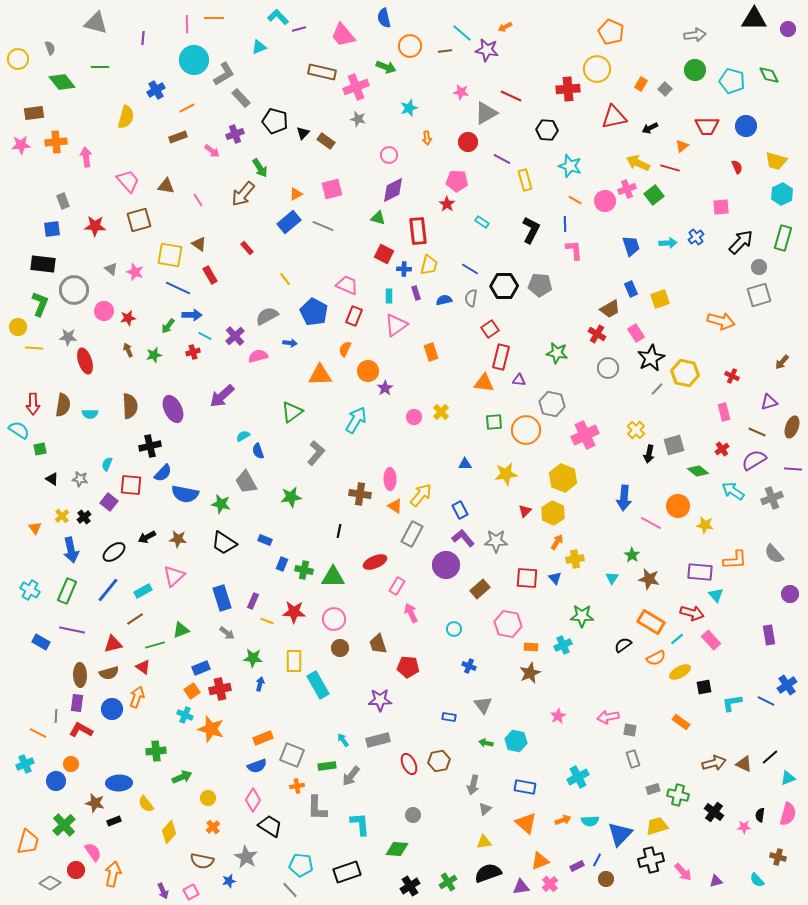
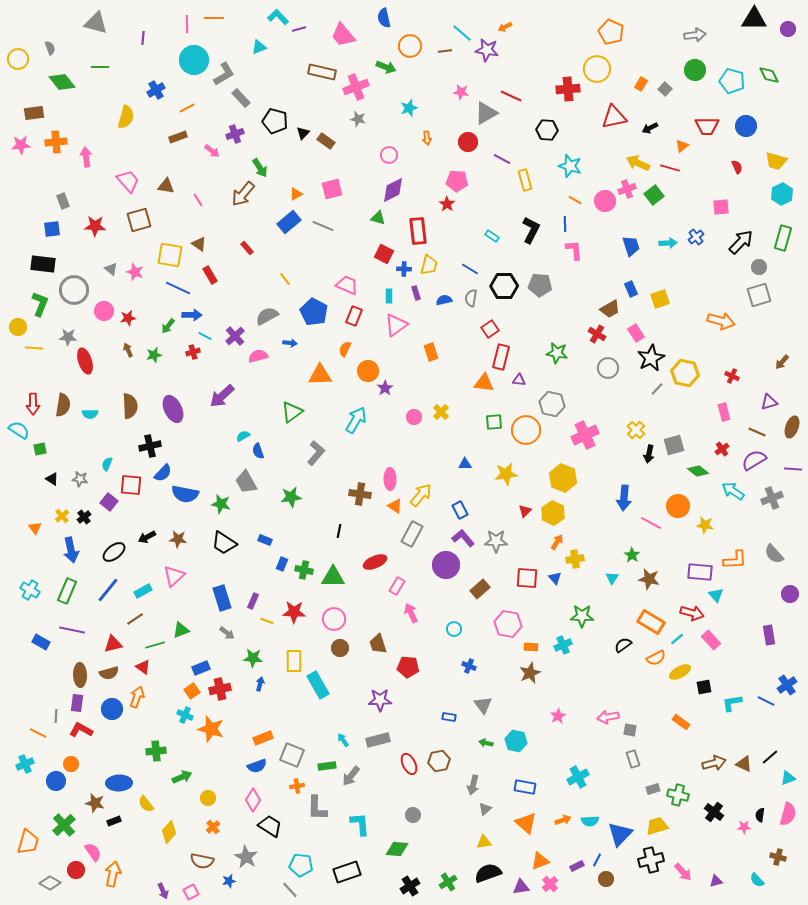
cyan rectangle at (482, 222): moved 10 px right, 14 px down
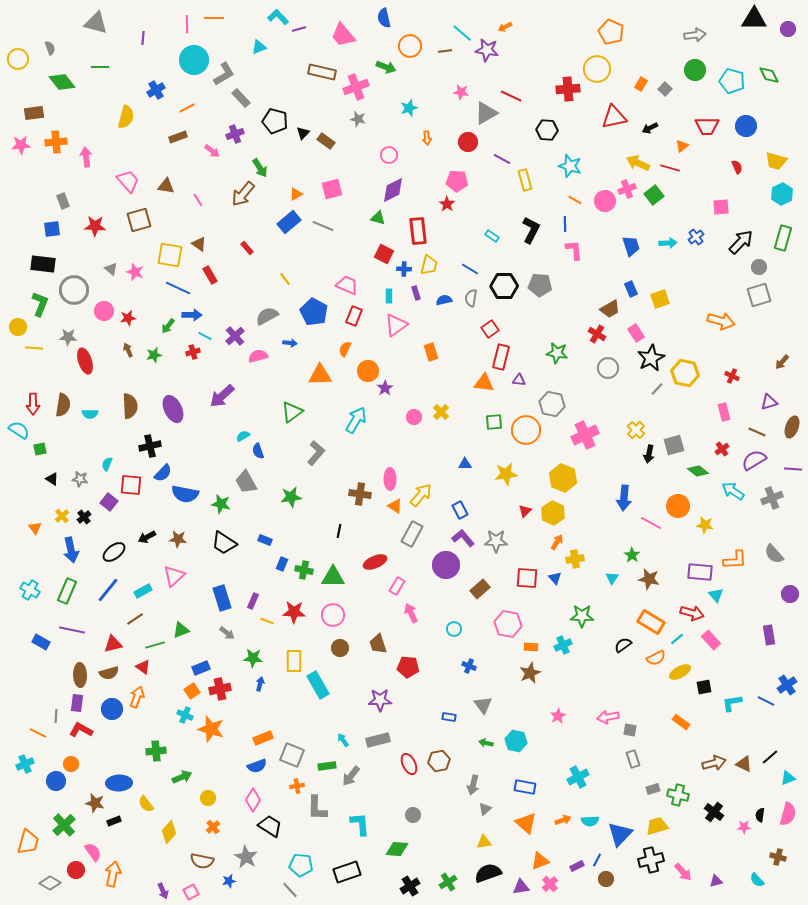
pink circle at (334, 619): moved 1 px left, 4 px up
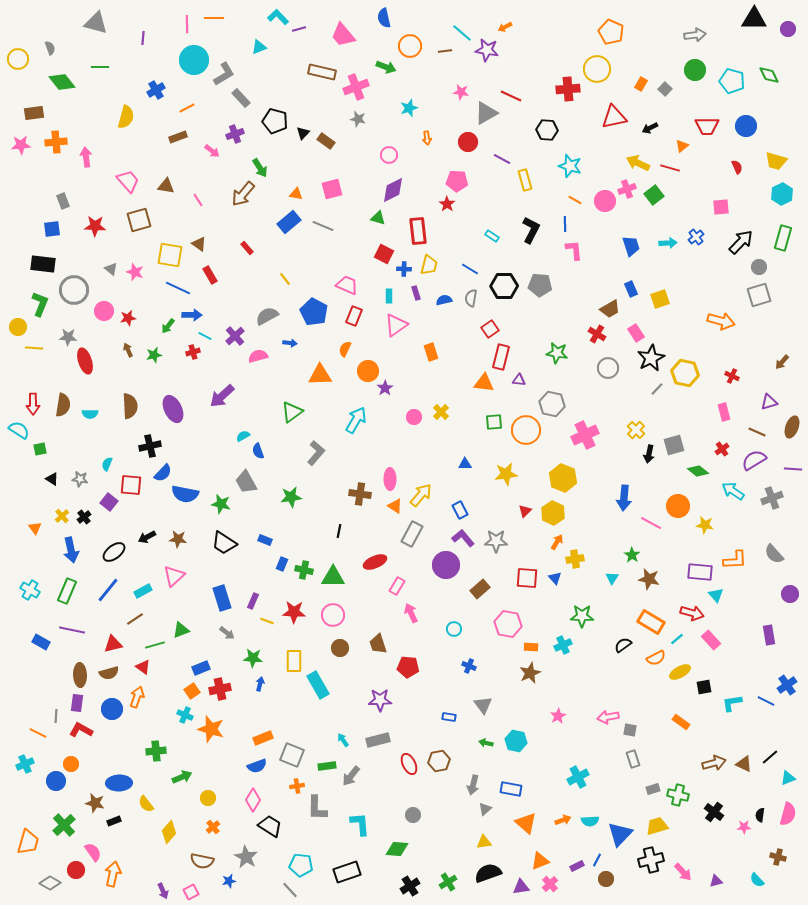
orange triangle at (296, 194): rotated 40 degrees clockwise
blue rectangle at (525, 787): moved 14 px left, 2 px down
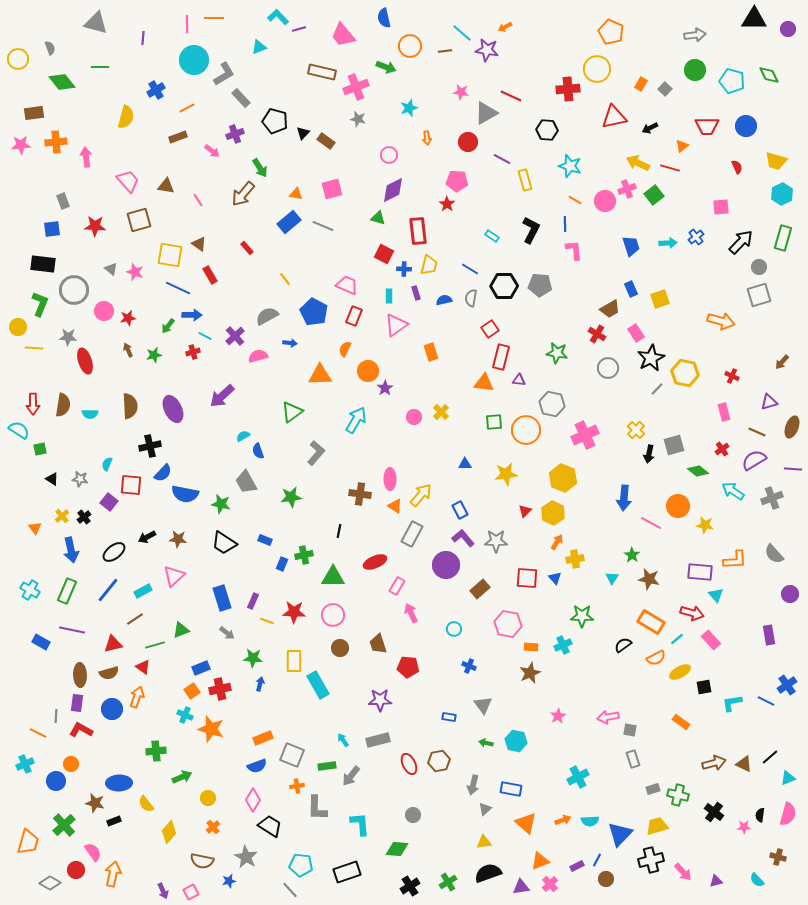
green cross at (304, 570): moved 15 px up; rotated 24 degrees counterclockwise
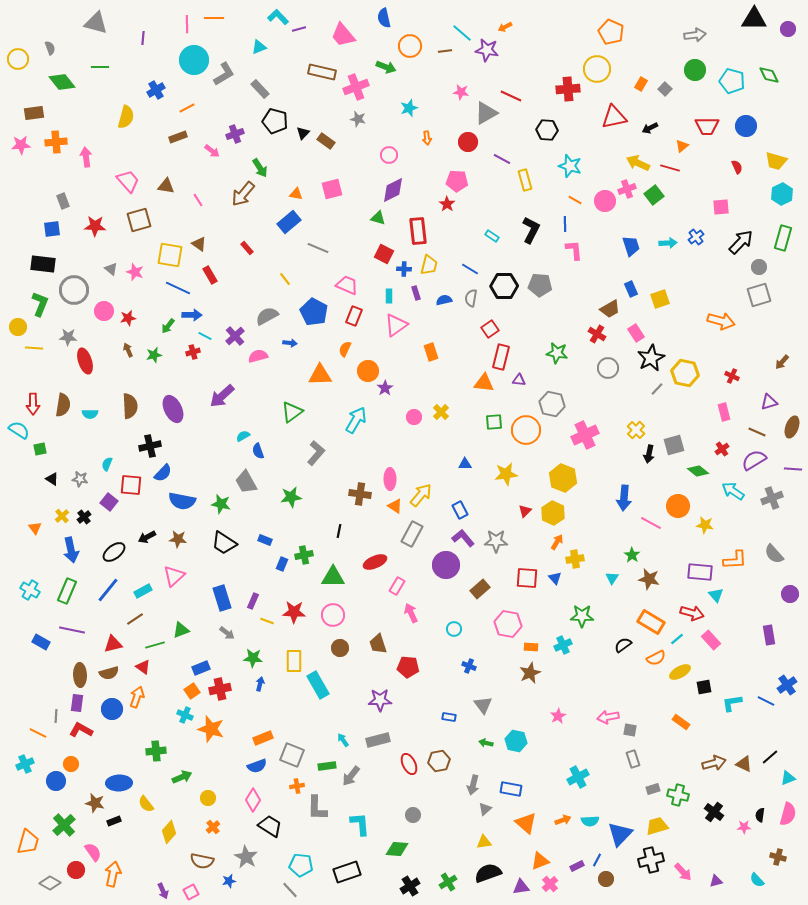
gray rectangle at (241, 98): moved 19 px right, 9 px up
gray line at (323, 226): moved 5 px left, 22 px down
blue semicircle at (185, 494): moved 3 px left, 7 px down
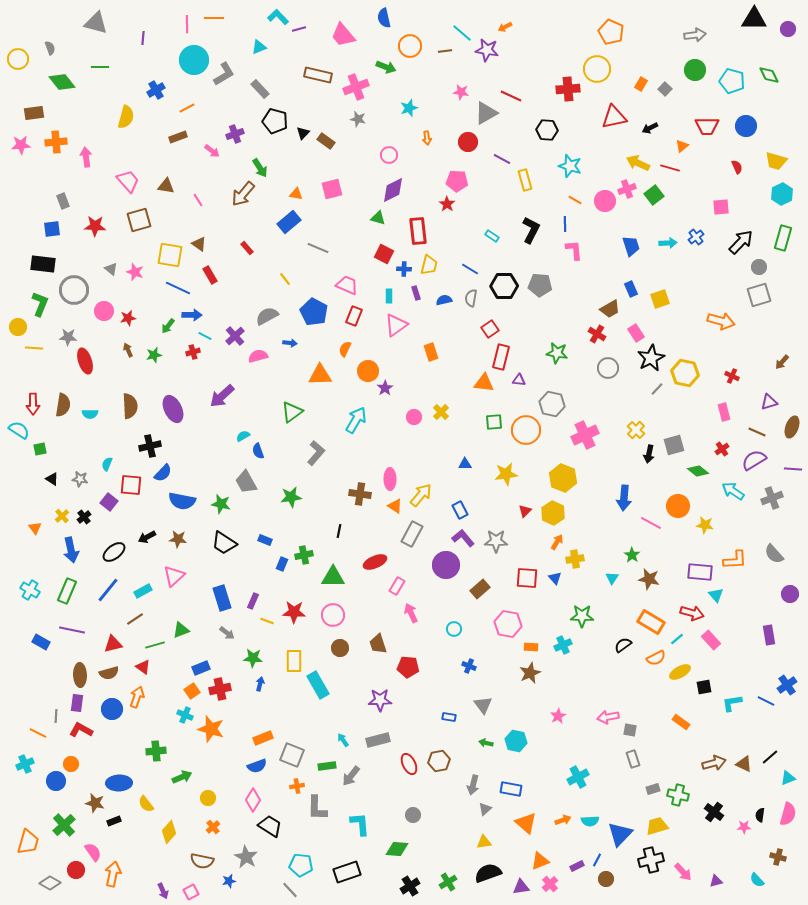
brown rectangle at (322, 72): moved 4 px left, 3 px down
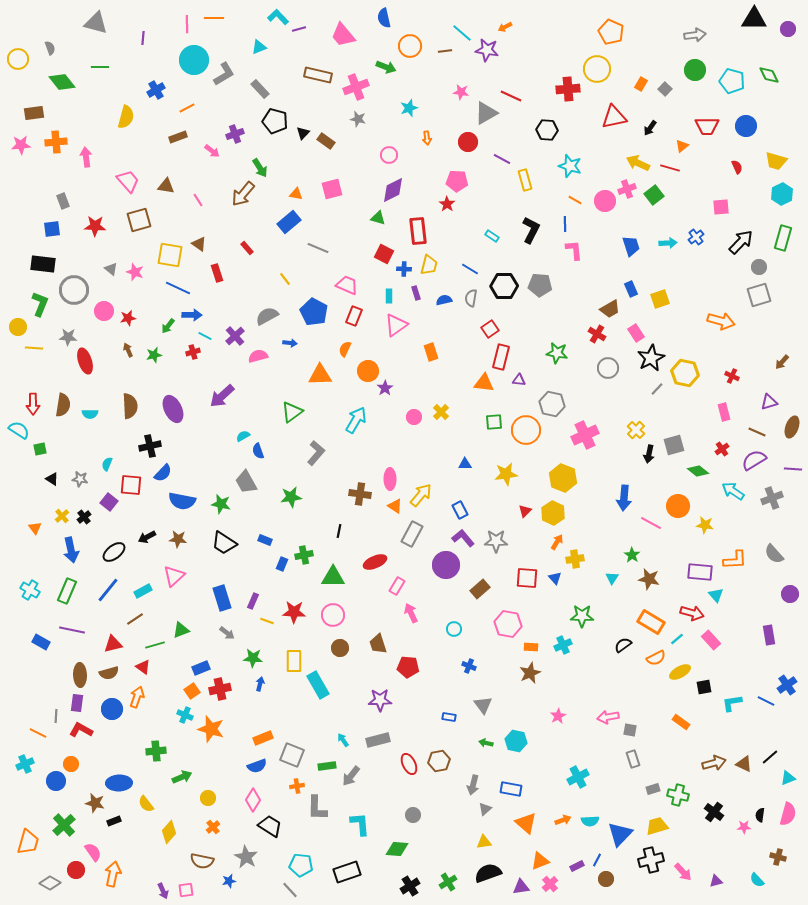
black arrow at (650, 128): rotated 28 degrees counterclockwise
red rectangle at (210, 275): moved 7 px right, 2 px up; rotated 12 degrees clockwise
pink square at (191, 892): moved 5 px left, 2 px up; rotated 21 degrees clockwise
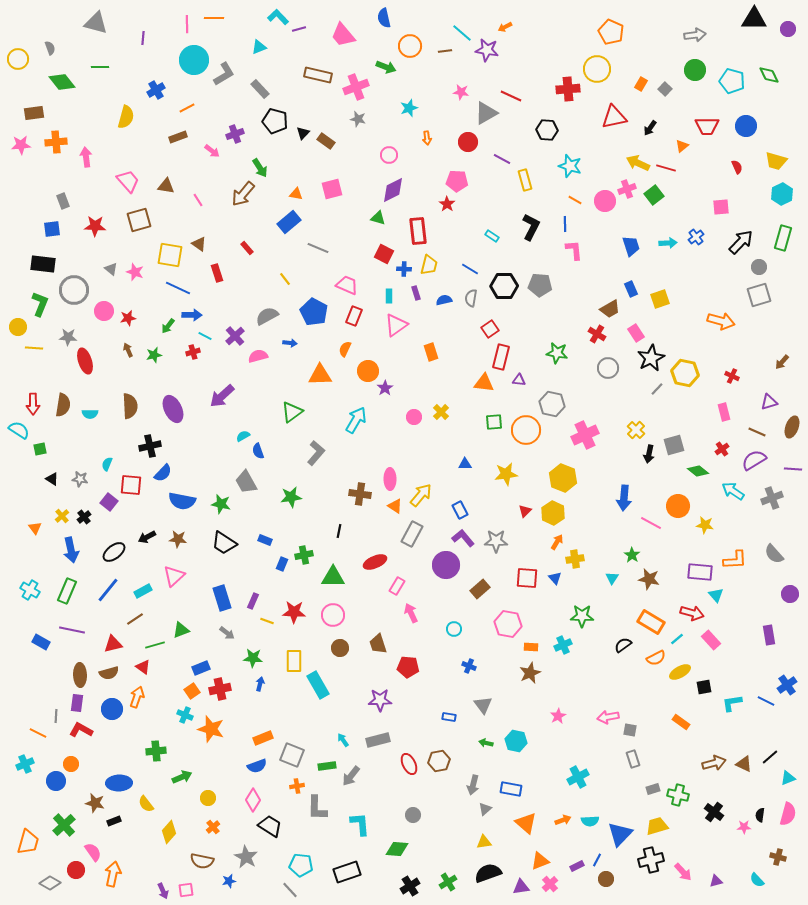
red line at (670, 168): moved 4 px left
black L-shape at (531, 230): moved 3 px up
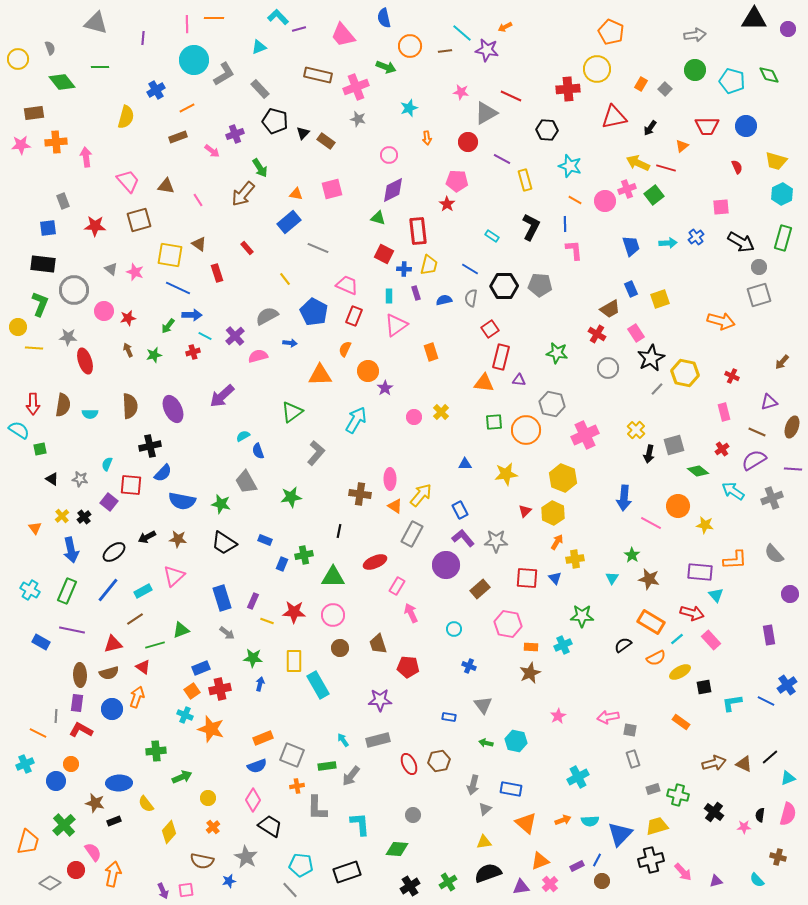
blue square at (52, 229): moved 4 px left, 1 px up
black arrow at (741, 242): rotated 76 degrees clockwise
brown circle at (606, 879): moved 4 px left, 2 px down
